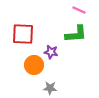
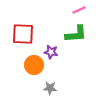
pink line: rotated 48 degrees counterclockwise
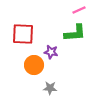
green L-shape: moved 1 px left, 1 px up
